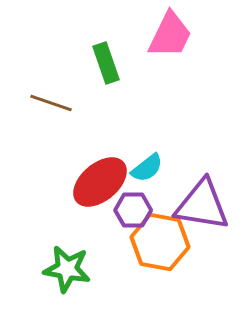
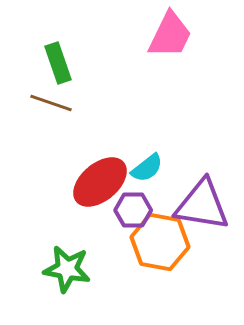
green rectangle: moved 48 px left
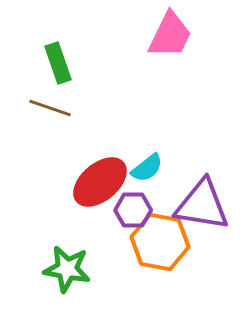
brown line: moved 1 px left, 5 px down
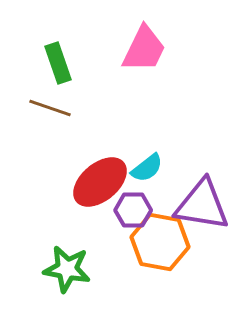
pink trapezoid: moved 26 px left, 14 px down
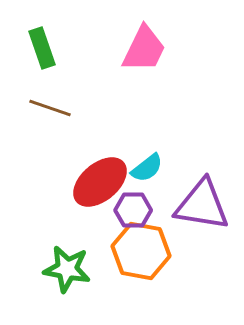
green rectangle: moved 16 px left, 15 px up
orange hexagon: moved 19 px left, 9 px down
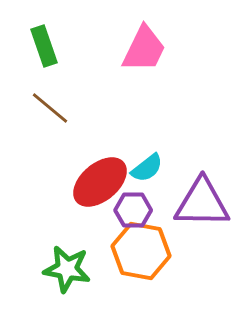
green rectangle: moved 2 px right, 2 px up
brown line: rotated 21 degrees clockwise
purple triangle: moved 2 px up; rotated 8 degrees counterclockwise
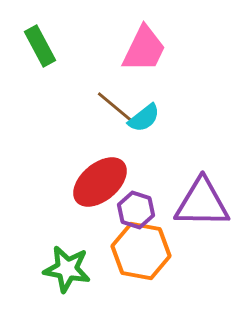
green rectangle: moved 4 px left; rotated 9 degrees counterclockwise
brown line: moved 65 px right, 1 px up
cyan semicircle: moved 3 px left, 50 px up
purple hexagon: moved 3 px right; rotated 18 degrees clockwise
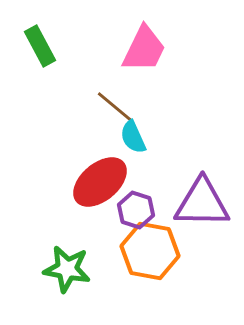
cyan semicircle: moved 11 px left, 19 px down; rotated 104 degrees clockwise
orange hexagon: moved 9 px right
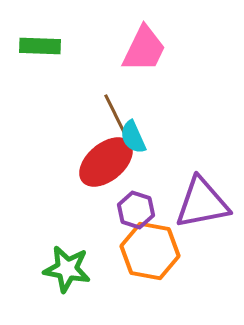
green rectangle: rotated 60 degrees counterclockwise
brown line: moved 7 px down; rotated 24 degrees clockwise
red ellipse: moved 6 px right, 20 px up
purple triangle: rotated 12 degrees counterclockwise
